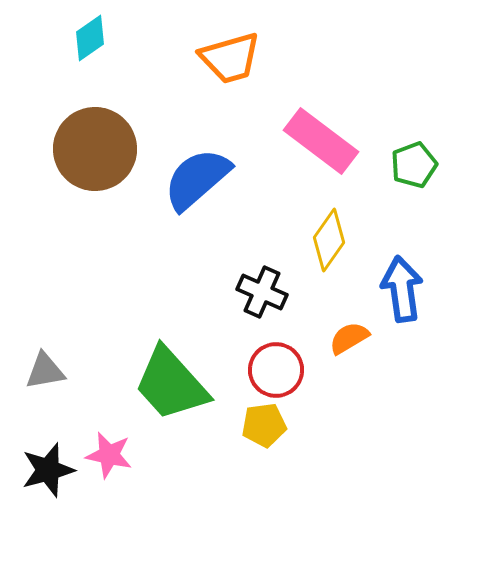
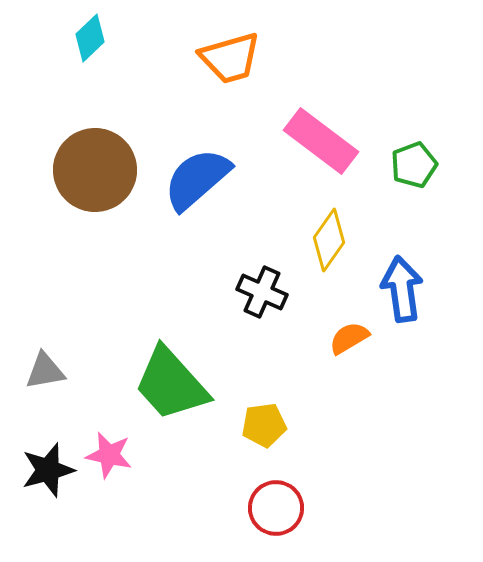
cyan diamond: rotated 9 degrees counterclockwise
brown circle: moved 21 px down
red circle: moved 138 px down
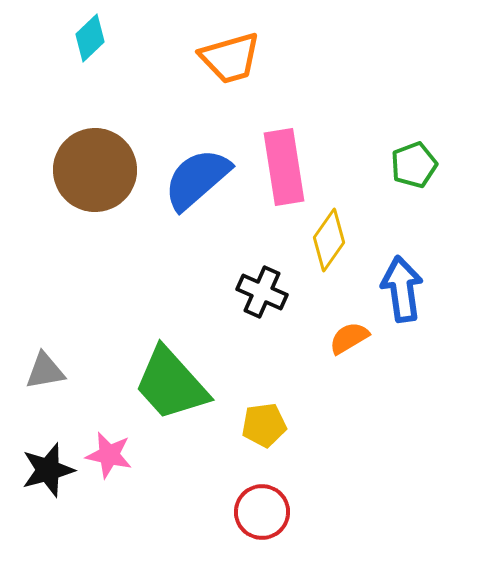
pink rectangle: moved 37 px left, 26 px down; rotated 44 degrees clockwise
red circle: moved 14 px left, 4 px down
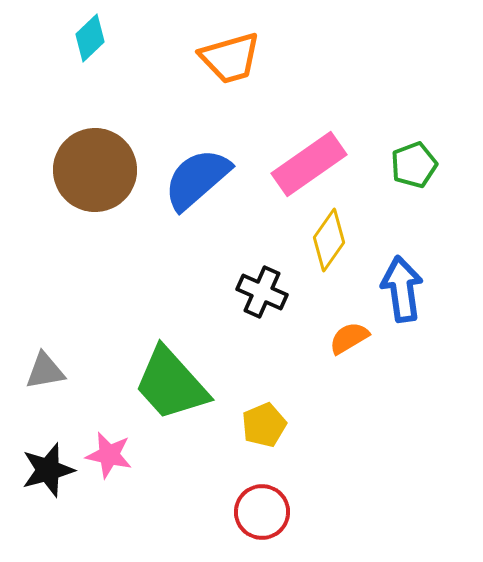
pink rectangle: moved 25 px right, 3 px up; rotated 64 degrees clockwise
yellow pentagon: rotated 15 degrees counterclockwise
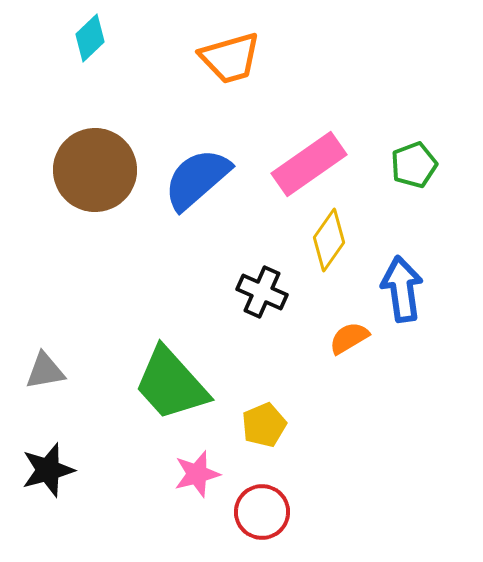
pink star: moved 88 px right, 19 px down; rotated 27 degrees counterclockwise
